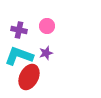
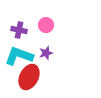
pink circle: moved 1 px left, 1 px up
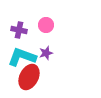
cyan L-shape: moved 3 px right, 1 px down
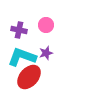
red ellipse: rotated 15 degrees clockwise
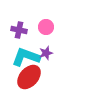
pink circle: moved 2 px down
cyan L-shape: moved 4 px right
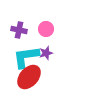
pink circle: moved 2 px down
cyan L-shape: rotated 28 degrees counterclockwise
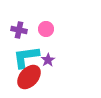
purple star: moved 2 px right, 7 px down; rotated 16 degrees counterclockwise
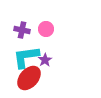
purple cross: moved 3 px right
purple star: moved 3 px left
red ellipse: moved 1 px down
